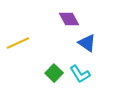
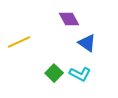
yellow line: moved 1 px right, 1 px up
cyan L-shape: rotated 30 degrees counterclockwise
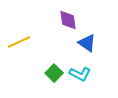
purple diamond: moved 1 px left, 1 px down; rotated 20 degrees clockwise
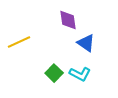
blue triangle: moved 1 px left
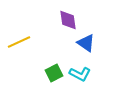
green square: rotated 18 degrees clockwise
